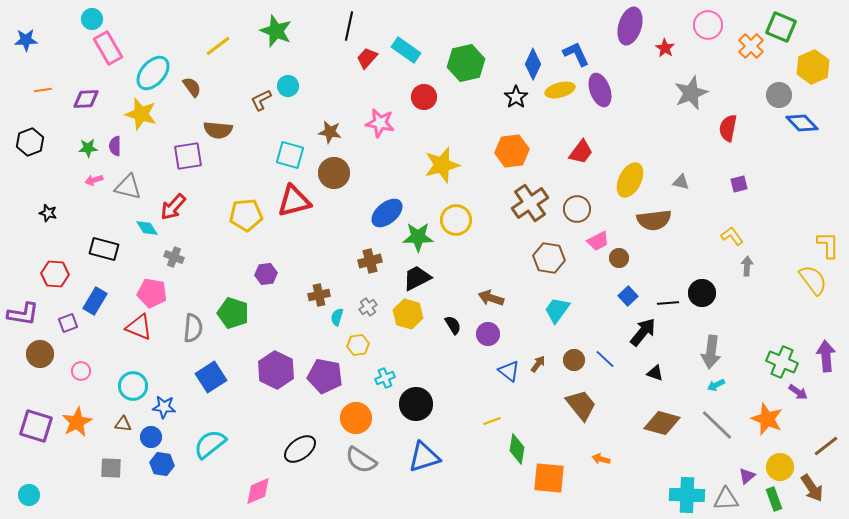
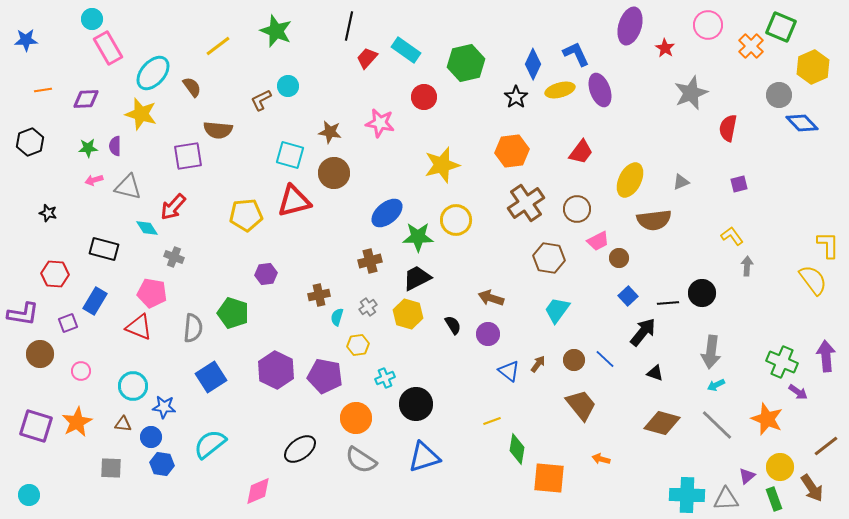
gray triangle at (681, 182): rotated 36 degrees counterclockwise
brown cross at (530, 203): moved 4 px left
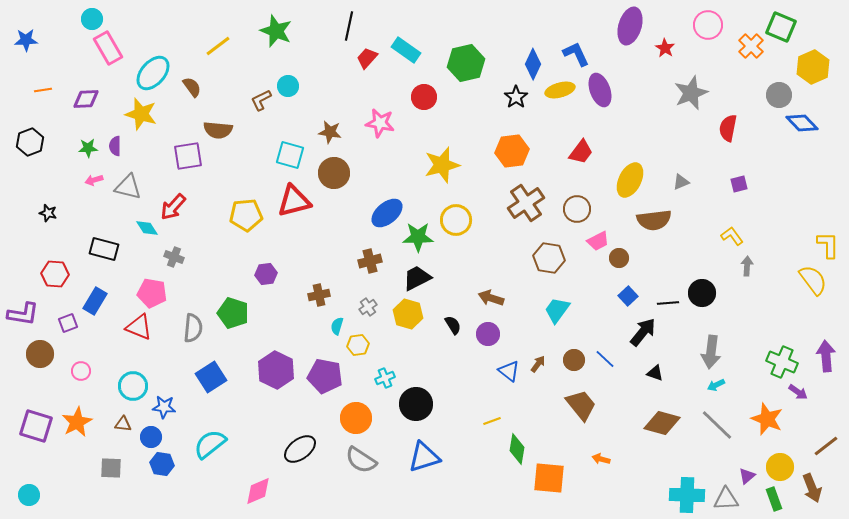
cyan semicircle at (337, 317): moved 9 px down
brown arrow at (812, 488): rotated 12 degrees clockwise
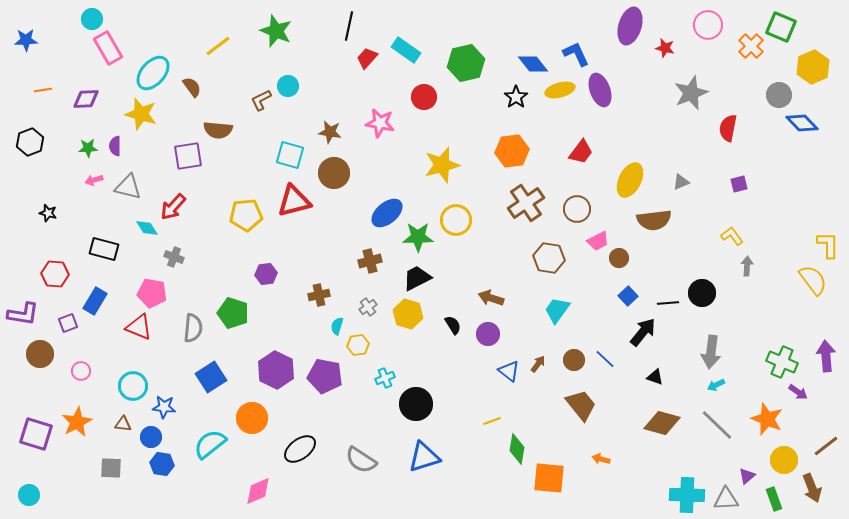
red star at (665, 48): rotated 18 degrees counterclockwise
blue diamond at (533, 64): rotated 64 degrees counterclockwise
black triangle at (655, 373): moved 4 px down
orange circle at (356, 418): moved 104 px left
purple square at (36, 426): moved 8 px down
yellow circle at (780, 467): moved 4 px right, 7 px up
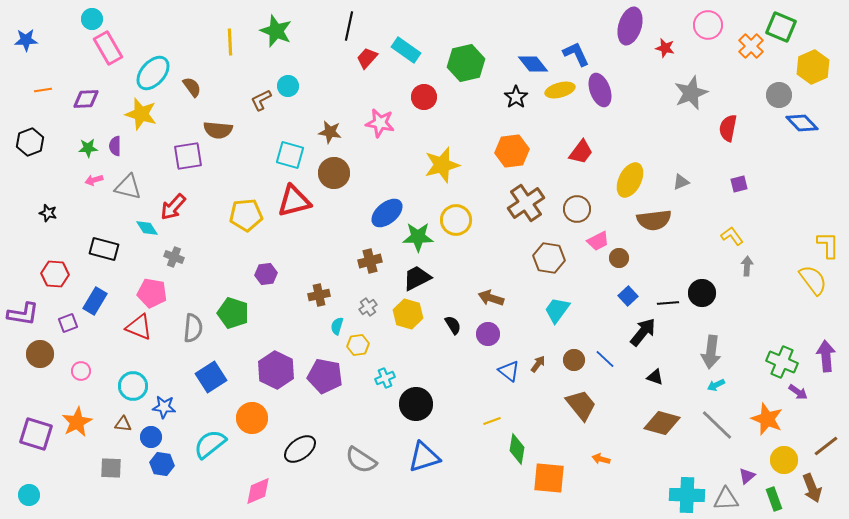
yellow line at (218, 46): moved 12 px right, 4 px up; rotated 56 degrees counterclockwise
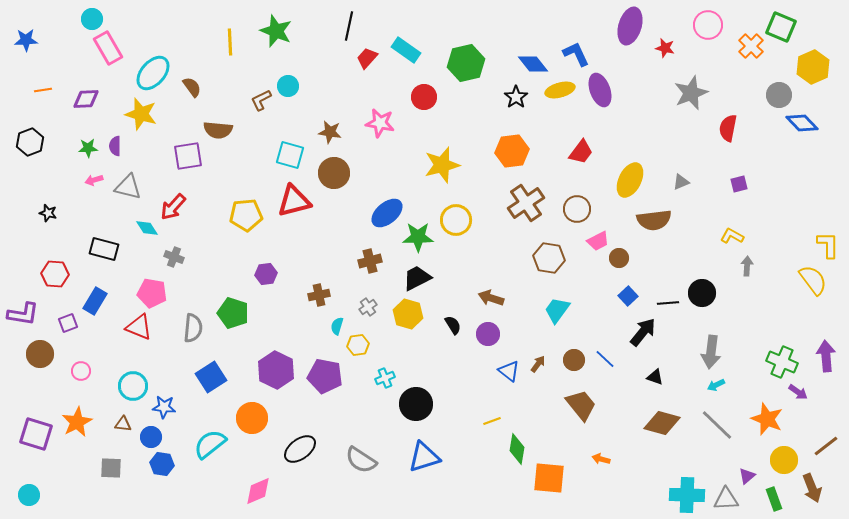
yellow L-shape at (732, 236): rotated 25 degrees counterclockwise
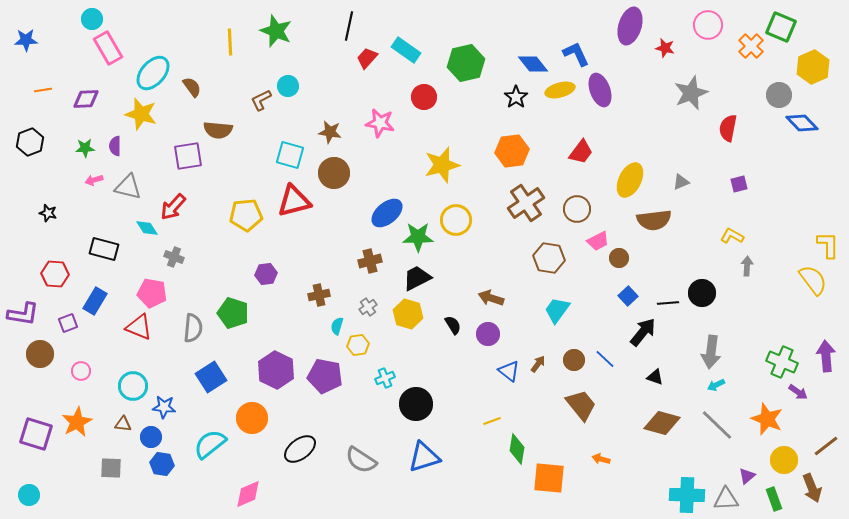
green star at (88, 148): moved 3 px left
pink diamond at (258, 491): moved 10 px left, 3 px down
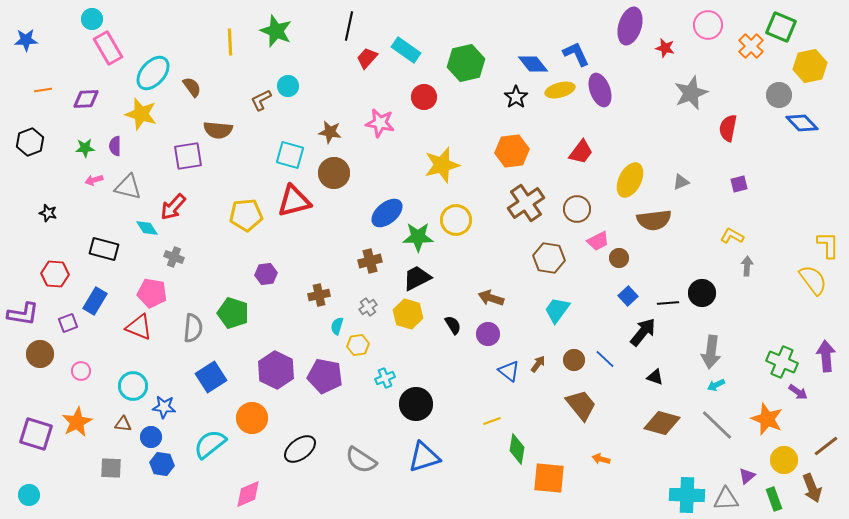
yellow hexagon at (813, 67): moved 3 px left, 1 px up; rotated 12 degrees clockwise
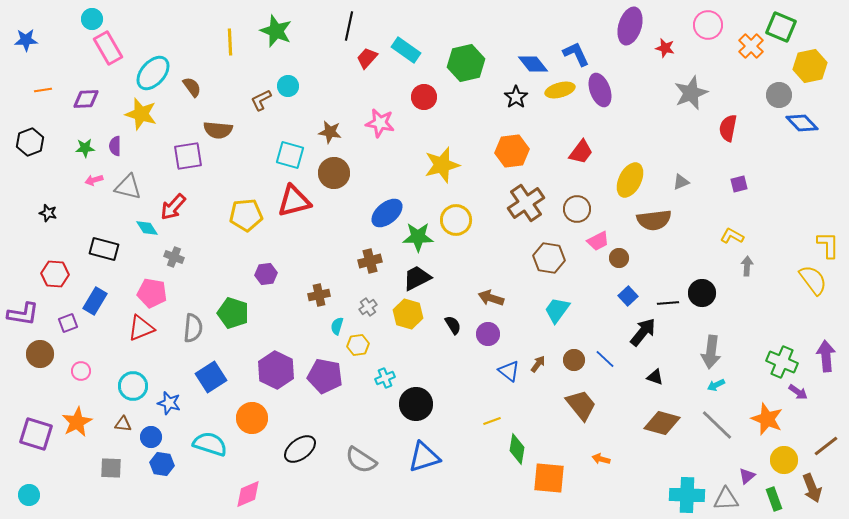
red triangle at (139, 327): moved 2 px right, 1 px down; rotated 44 degrees counterclockwise
blue star at (164, 407): moved 5 px right, 4 px up; rotated 10 degrees clockwise
cyan semicircle at (210, 444): rotated 56 degrees clockwise
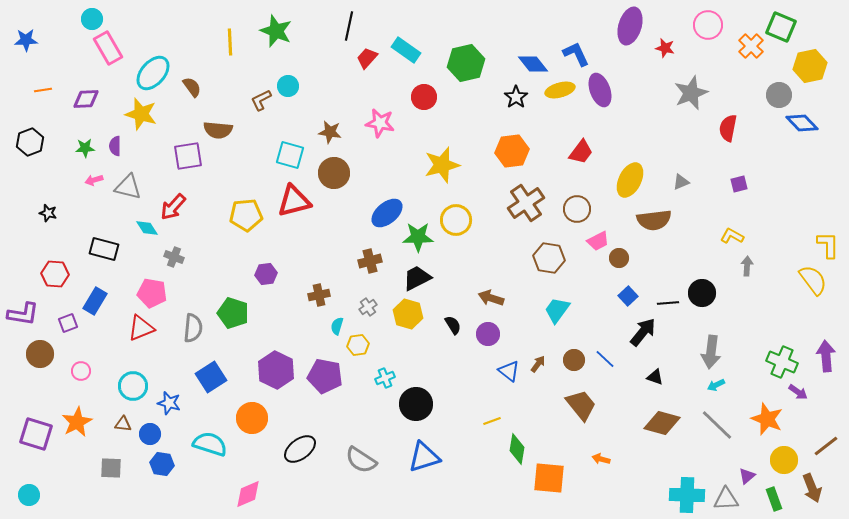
blue circle at (151, 437): moved 1 px left, 3 px up
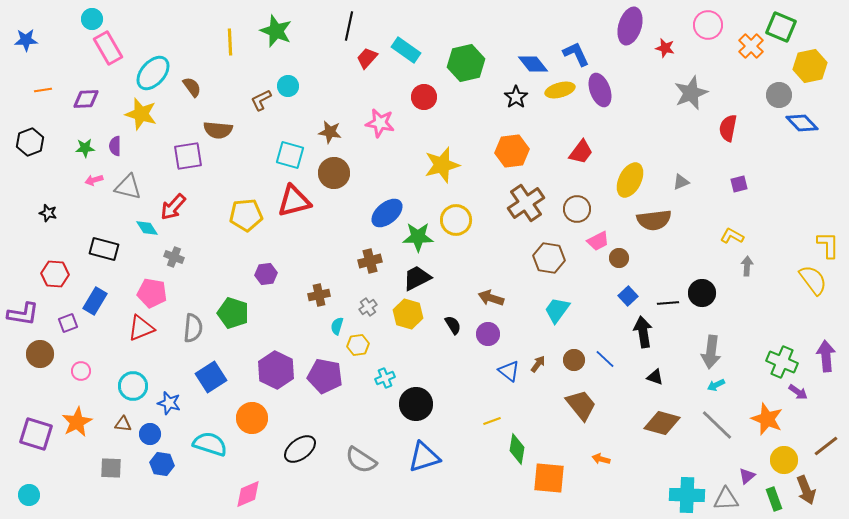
black arrow at (643, 332): rotated 48 degrees counterclockwise
brown arrow at (812, 488): moved 6 px left, 2 px down
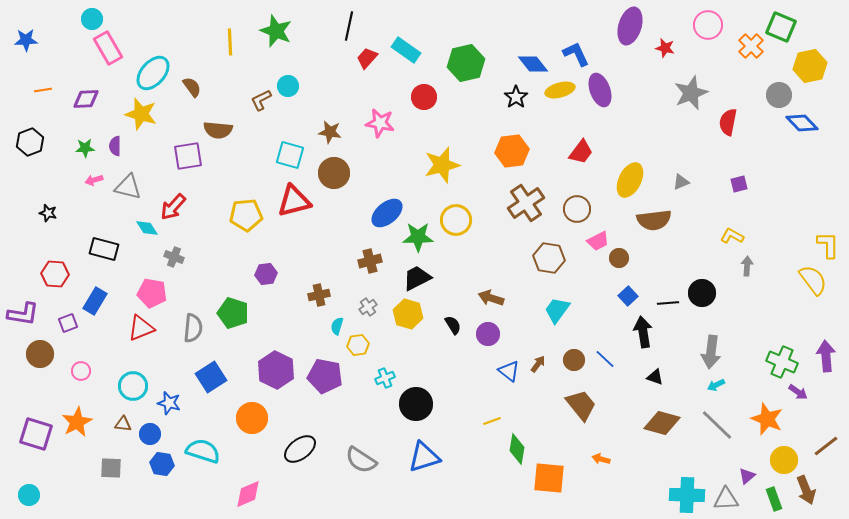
red semicircle at (728, 128): moved 6 px up
cyan semicircle at (210, 444): moved 7 px left, 7 px down
